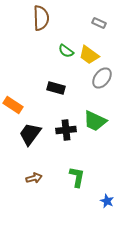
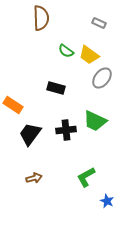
green L-shape: moved 9 px right; rotated 130 degrees counterclockwise
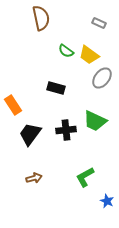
brown semicircle: rotated 10 degrees counterclockwise
orange rectangle: rotated 24 degrees clockwise
green L-shape: moved 1 px left
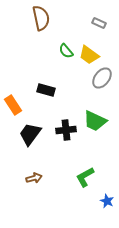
green semicircle: rotated 14 degrees clockwise
black rectangle: moved 10 px left, 2 px down
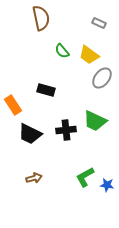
green semicircle: moved 4 px left
black trapezoid: rotated 100 degrees counterclockwise
blue star: moved 16 px up; rotated 16 degrees counterclockwise
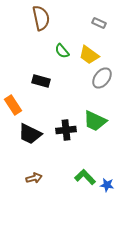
black rectangle: moved 5 px left, 9 px up
green L-shape: rotated 75 degrees clockwise
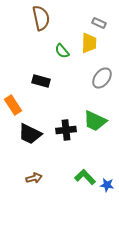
yellow trapezoid: moved 12 px up; rotated 125 degrees counterclockwise
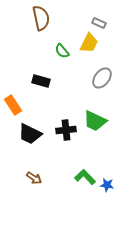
yellow trapezoid: rotated 25 degrees clockwise
brown arrow: rotated 49 degrees clockwise
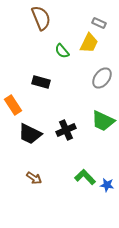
brown semicircle: rotated 10 degrees counterclockwise
black rectangle: moved 1 px down
green trapezoid: moved 8 px right
black cross: rotated 18 degrees counterclockwise
